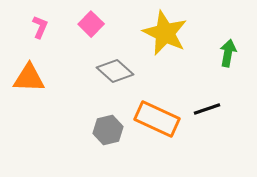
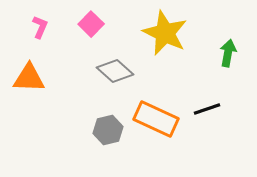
orange rectangle: moved 1 px left
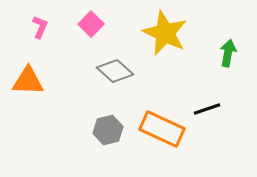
orange triangle: moved 1 px left, 3 px down
orange rectangle: moved 6 px right, 10 px down
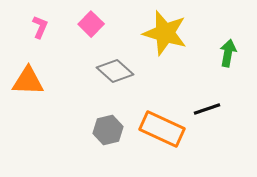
yellow star: rotated 9 degrees counterclockwise
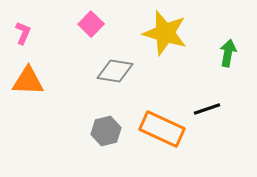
pink L-shape: moved 17 px left, 6 px down
gray diamond: rotated 33 degrees counterclockwise
gray hexagon: moved 2 px left, 1 px down
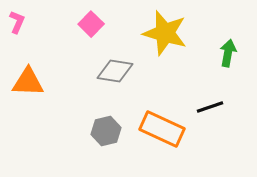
pink L-shape: moved 6 px left, 11 px up
orange triangle: moved 1 px down
black line: moved 3 px right, 2 px up
